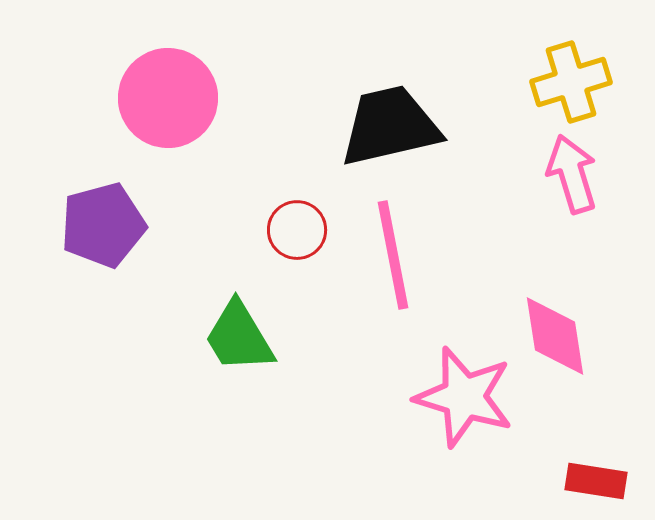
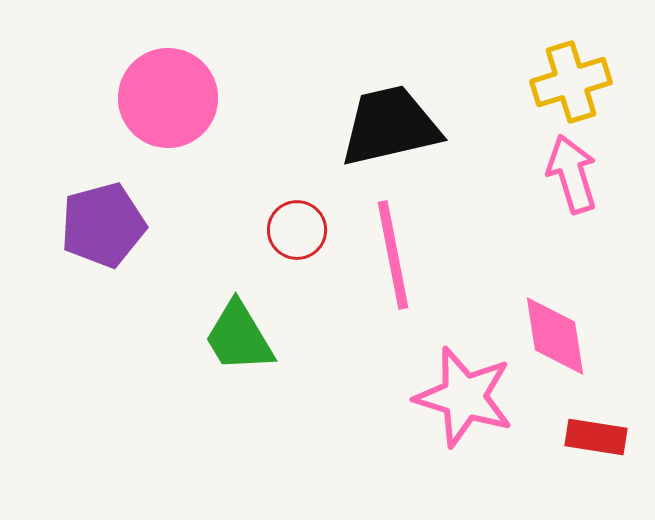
red rectangle: moved 44 px up
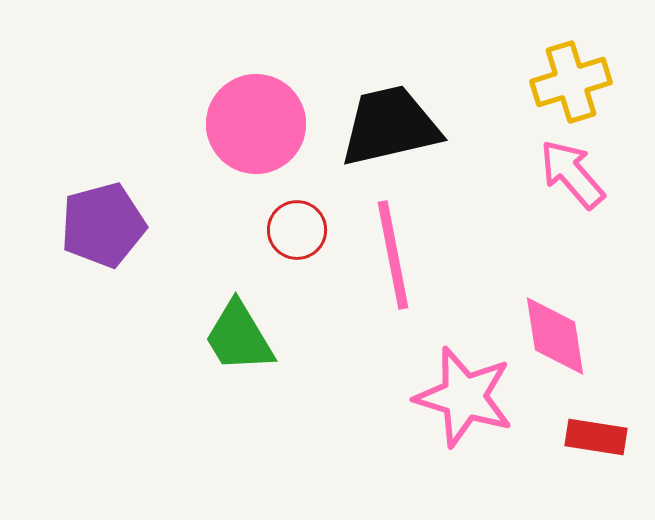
pink circle: moved 88 px right, 26 px down
pink arrow: rotated 24 degrees counterclockwise
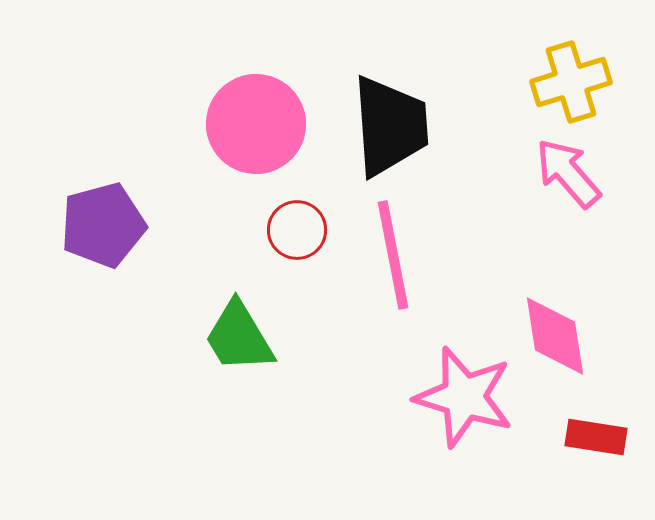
black trapezoid: rotated 99 degrees clockwise
pink arrow: moved 4 px left, 1 px up
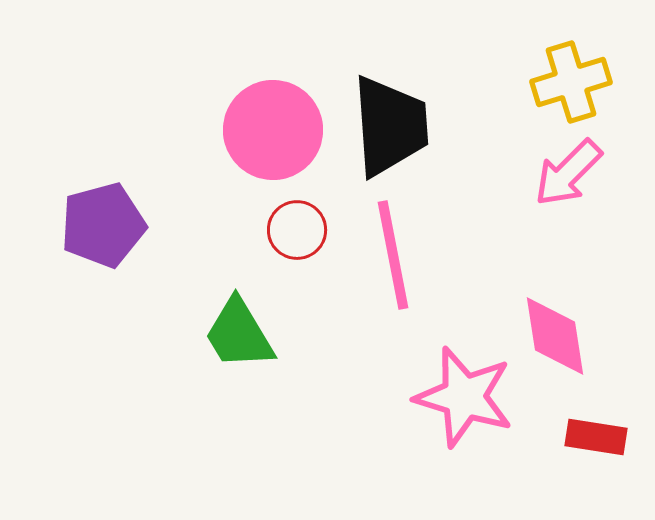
pink circle: moved 17 px right, 6 px down
pink arrow: rotated 94 degrees counterclockwise
green trapezoid: moved 3 px up
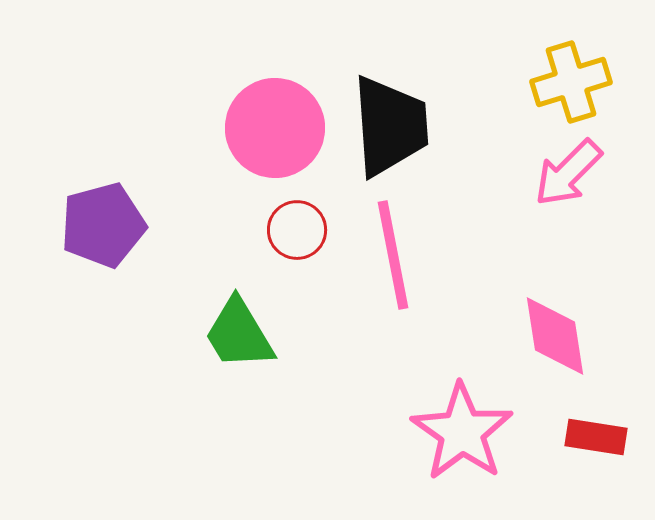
pink circle: moved 2 px right, 2 px up
pink star: moved 2 px left, 35 px down; rotated 18 degrees clockwise
